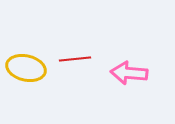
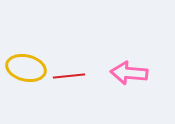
red line: moved 6 px left, 17 px down
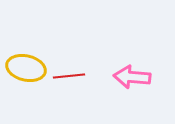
pink arrow: moved 3 px right, 4 px down
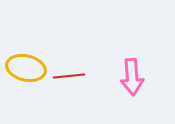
pink arrow: rotated 99 degrees counterclockwise
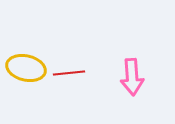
red line: moved 3 px up
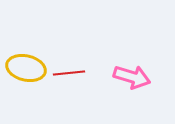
pink arrow: rotated 69 degrees counterclockwise
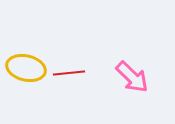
pink arrow: rotated 27 degrees clockwise
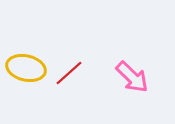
red line: rotated 36 degrees counterclockwise
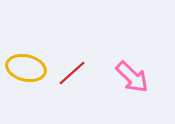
red line: moved 3 px right
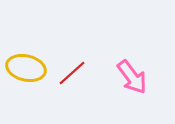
pink arrow: rotated 9 degrees clockwise
